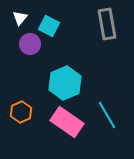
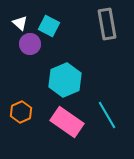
white triangle: moved 5 px down; rotated 28 degrees counterclockwise
cyan hexagon: moved 3 px up
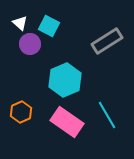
gray rectangle: moved 17 px down; rotated 68 degrees clockwise
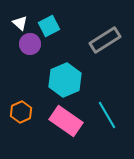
cyan square: rotated 35 degrees clockwise
gray rectangle: moved 2 px left, 1 px up
pink rectangle: moved 1 px left, 1 px up
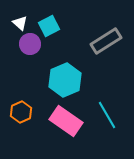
gray rectangle: moved 1 px right, 1 px down
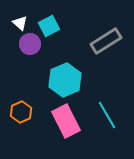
pink rectangle: rotated 28 degrees clockwise
